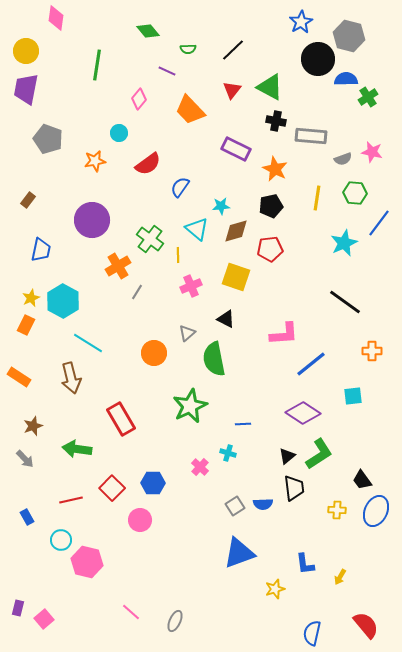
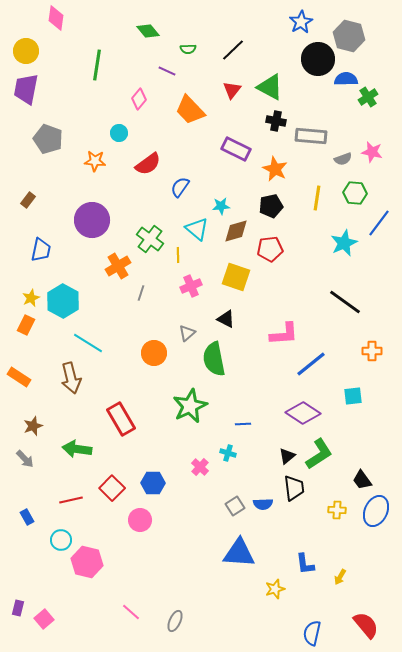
orange star at (95, 161): rotated 15 degrees clockwise
gray line at (137, 292): moved 4 px right, 1 px down; rotated 14 degrees counterclockwise
blue triangle at (239, 553): rotated 24 degrees clockwise
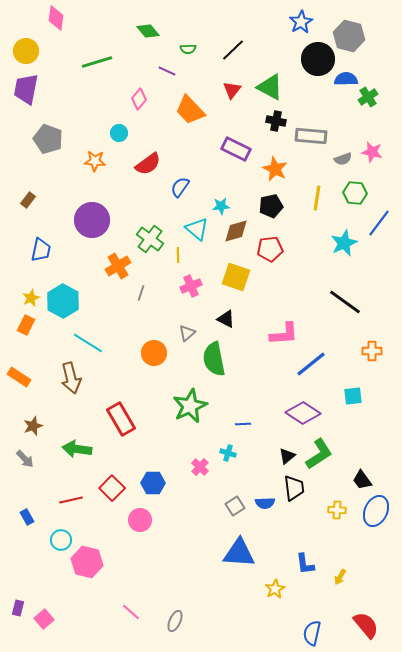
green line at (97, 65): moved 3 px up; rotated 64 degrees clockwise
blue semicircle at (263, 504): moved 2 px right, 1 px up
yellow star at (275, 589): rotated 12 degrees counterclockwise
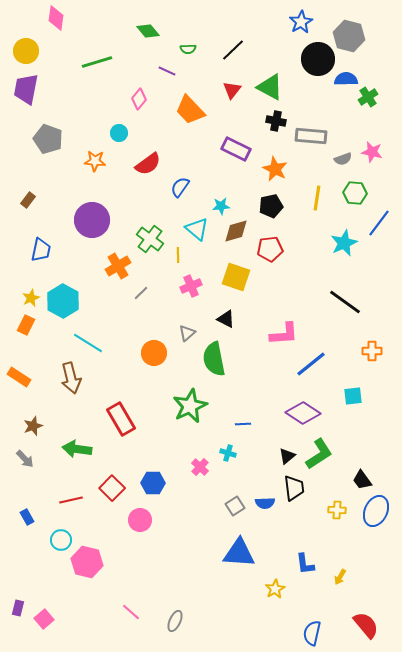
gray line at (141, 293): rotated 28 degrees clockwise
